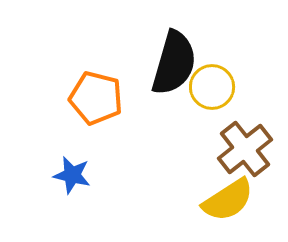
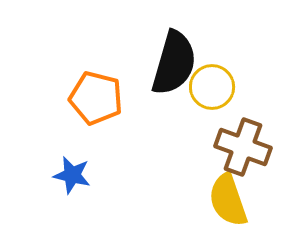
brown cross: moved 2 px left, 2 px up; rotated 32 degrees counterclockwise
yellow semicircle: rotated 104 degrees clockwise
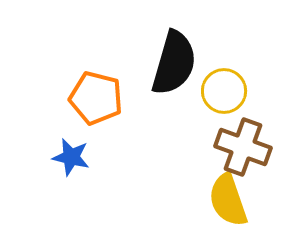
yellow circle: moved 12 px right, 4 px down
blue star: moved 1 px left, 18 px up
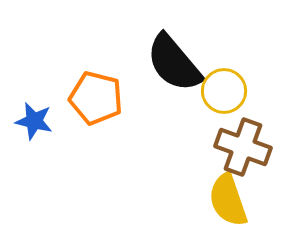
black semicircle: rotated 124 degrees clockwise
blue star: moved 37 px left, 36 px up
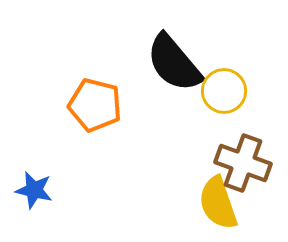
orange pentagon: moved 1 px left, 7 px down
blue star: moved 69 px down
brown cross: moved 16 px down
yellow semicircle: moved 10 px left, 3 px down
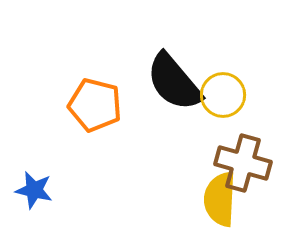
black semicircle: moved 19 px down
yellow circle: moved 1 px left, 4 px down
brown cross: rotated 4 degrees counterclockwise
yellow semicircle: moved 2 px right, 4 px up; rotated 22 degrees clockwise
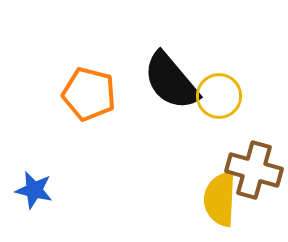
black semicircle: moved 3 px left, 1 px up
yellow circle: moved 4 px left, 1 px down
orange pentagon: moved 6 px left, 11 px up
brown cross: moved 11 px right, 7 px down
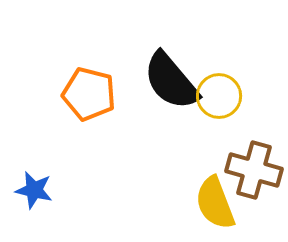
yellow semicircle: moved 5 px left, 4 px down; rotated 24 degrees counterclockwise
